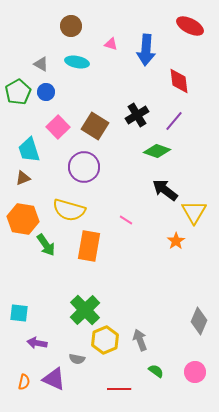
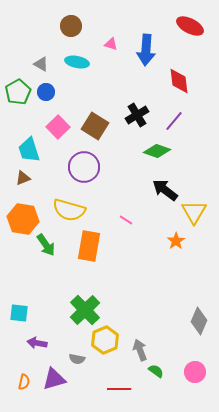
gray arrow: moved 10 px down
purple triangle: rotated 40 degrees counterclockwise
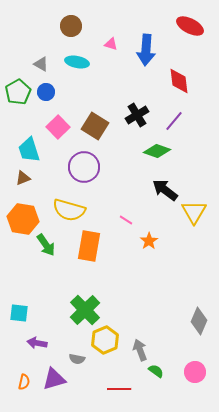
orange star: moved 27 px left
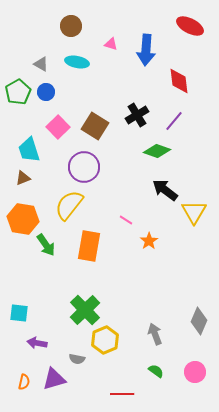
yellow semicircle: moved 5 px up; rotated 112 degrees clockwise
gray arrow: moved 15 px right, 16 px up
red line: moved 3 px right, 5 px down
